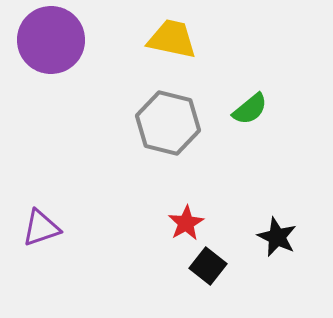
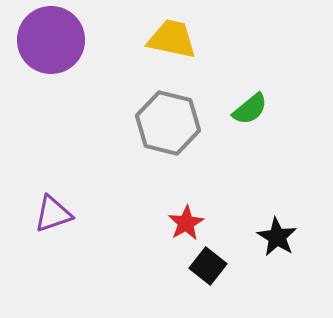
purple triangle: moved 12 px right, 14 px up
black star: rotated 6 degrees clockwise
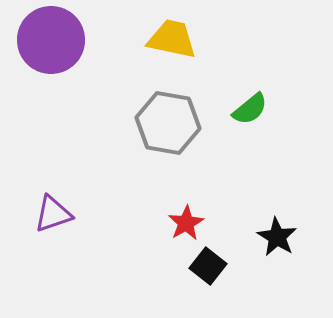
gray hexagon: rotated 4 degrees counterclockwise
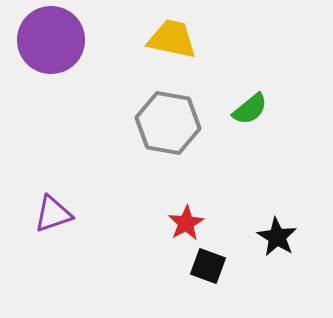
black square: rotated 18 degrees counterclockwise
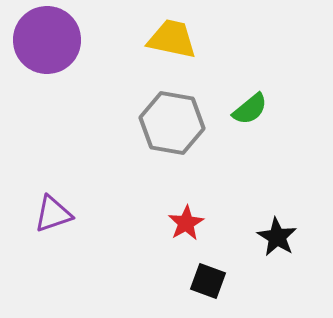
purple circle: moved 4 px left
gray hexagon: moved 4 px right
black square: moved 15 px down
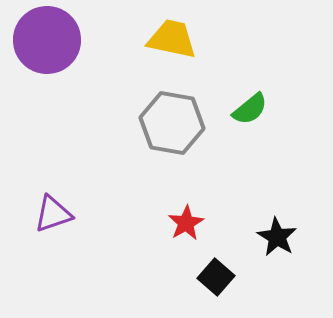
black square: moved 8 px right, 4 px up; rotated 21 degrees clockwise
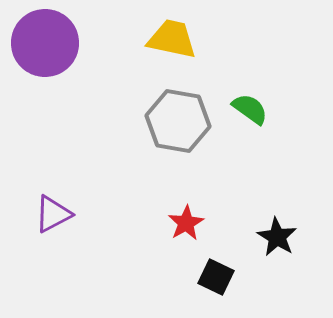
purple circle: moved 2 px left, 3 px down
green semicircle: rotated 105 degrees counterclockwise
gray hexagon: moved 6 px right, 2 px up
purple triangle: rotated 9 degrees counterclockwise
black square: rotated 15 degrees counterclockwise
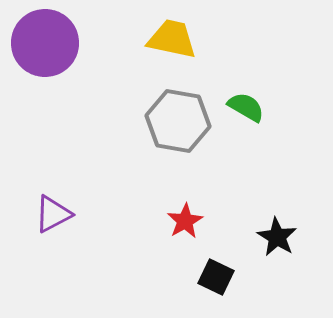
green semicircle: moved 4 px left, 2 px up; rotated 6 degrees counterclockwise
red star: moved 1 px left, 2 px up
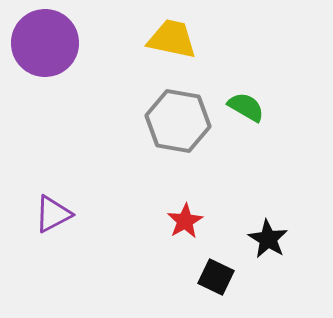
black star: moved 9 px left, 2 px down
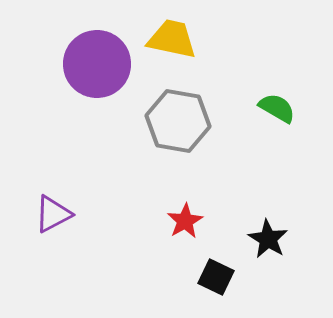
purple circle: moved 52 px right, 21 px down
green semicircle: moved 31 px right, 1 px down
